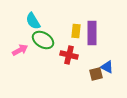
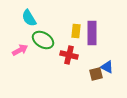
cyan semicircle: moved 4 px left, 3 px up
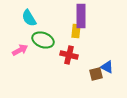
purple rectangle: moved 11 px left, 17 px up
green ellipse: rotated 10 degrees counterclockwise
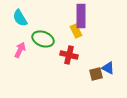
cyan semicircle: moved 9 px left
yellow rectangle: rotated 32 degrees counterclockwise
green ellipse: moved 1 px up
pink arrow: rotated 35 degrees counterclockwise
blue triangle: moved 1 px right, 1 px down
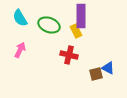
green ellipse: moved 6 px right, 14 px up
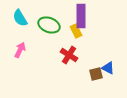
red cross: rotated 18 degrees clockwise
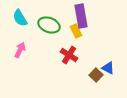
purple rectangle: rotated 10 degrees counterclockwise
brown square: moved 1 px down; rotated 32 degrees counterclockwise
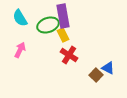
purple rectangle: moved 18 px left
green ellipse: moved 1 px left; rotated 40 degrees counterclockwise
yellow rectangle: moved 13 px left, 4 px down
